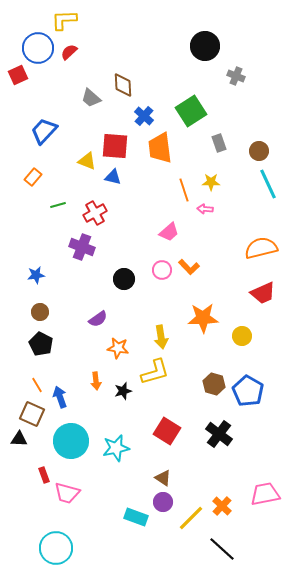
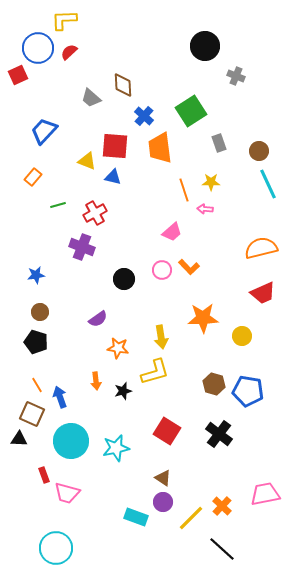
pink trapezoid at (169, 232): moved 3 px right
black pentagon at (41, 344): moved 5 px left, 2 px up; rotated 10 degrees counterclockwise
blue pentagon at (248, 391): rotated 20 degrees counterclockwise
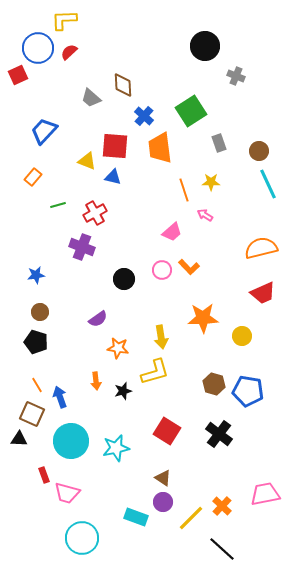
pink arrow at (205, 209): moved 6 px down; rotated 28 degrees clockwise
cyan circle at (56, 548): moved 26 px right, 10 px up
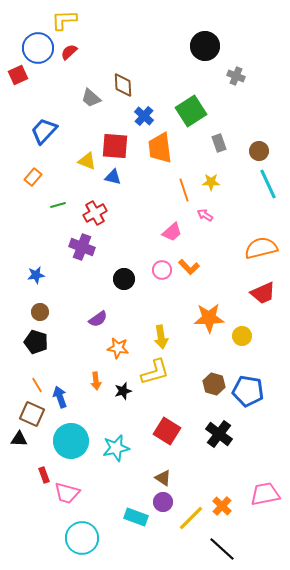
orange star at (203, 318): moved 6 px right
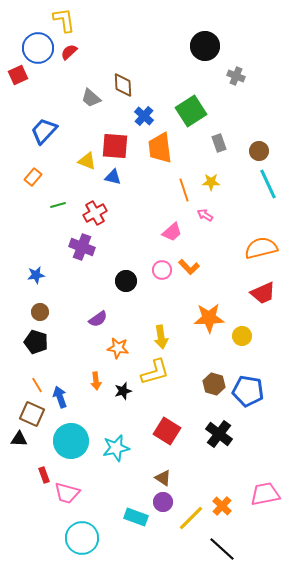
yellow L-shape at (64, 20): rotated 84 degrees clockwise
black circle at (124, 279): moved 2 px right, 2 px down
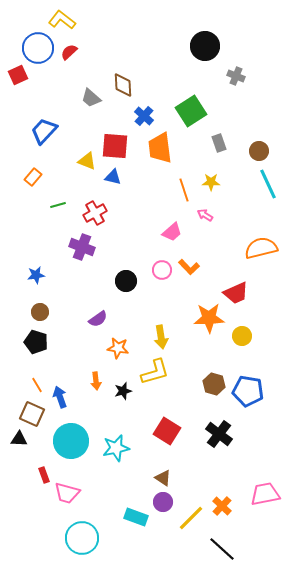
yellow L-shape at (64, 20): moved 2 px left; rotated 44 degrees counterclockwise
red trapezoid at (263, 293): moved 27 px left
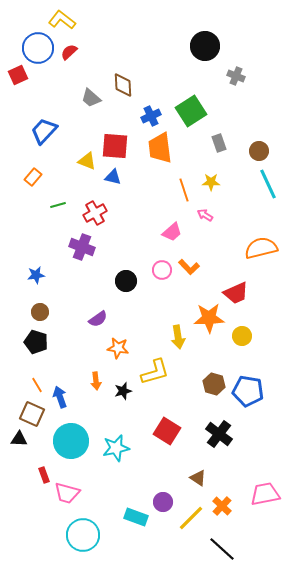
blue cross at (144, 116): moved 7 px right; rotated 24 degrees clockwise
yellow arrow at (161, 337): moved 17 px right
brown triangle at (163, 478): moved 35 px right
cyan circle at (82, 538): moved 1 px right, 3 px up
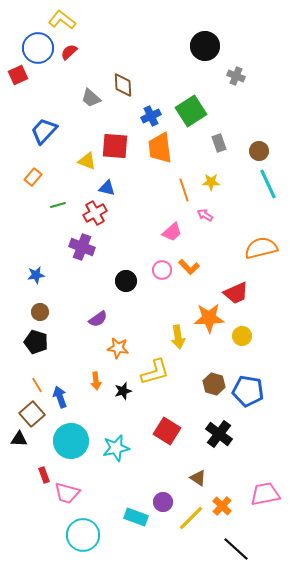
blue triangle at (113, 177): moved 6 px left, 11 px down
brown square at (32, 414): rotated 25 degrees clockwise
black line at (222, 549): moved 14 px right
